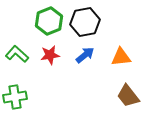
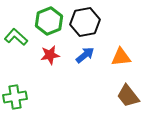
green L-shape: moved 1 px left, 17 px up
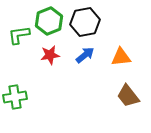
green L-shape: moved 3 px right, 2 px up; rotated 50 degrees counterclockwise
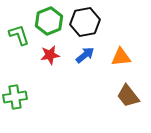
green L-shape: rotated 80 degrees clockwise
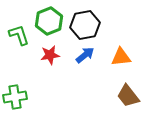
black hexagon: moved 3 px down
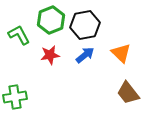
green hexagon: moved 2 px right, 1 px up
green L-shape: rotated 10 degrees counterclockwise
orange triangle: moved 4 px up; rotated 50 degrees clockwise
brown trapezoid: moved 3 px up
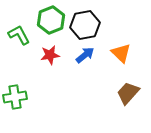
brown trapezoid: rotated 80 degrees clockwise
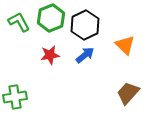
green hexagon: moved 2 px up
black hexagon: rotated 16 degrees counterclockwise
green L-shape: moved 13 px up
orange triangle: moved 4 px right, 8 px up
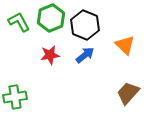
black hexagon: rotated 12 degrees counterclockwise
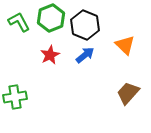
red star: rotated 18 degrees counterclockwise
